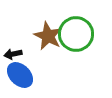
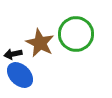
brown star: moved 8 px left, 7 px down
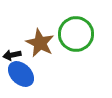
black arrow: moved 1 px left, 1 px down
blue ellipse: moved 1 px right, 1 px up
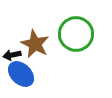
brown star: moved 5 px left, 1 px down
